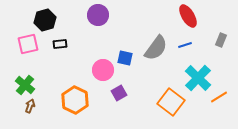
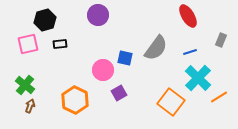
blue line: moved 5 px right, 7 px down
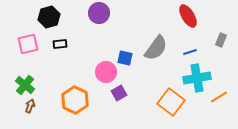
purple circle: moved 1 px right, 2 px up
black hexagon: moved 4 px right, 3 px up
pink circle: moved 3 px right, 2 px down
cyan cross: moved 1 px left; rotated 36 degrees clockwise
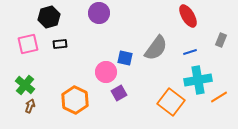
cyan cross: moved 1 px right, 2 px down
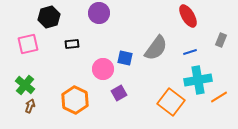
black rectangle: moved 12 px right
pink circle: moved 3 px left, 3 px up
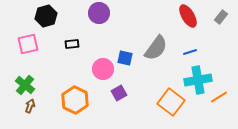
black hexagon: moved 3 px left, 1 px up
gray rectangle: moved 23 px up; rotated 16 degrees clockwise
